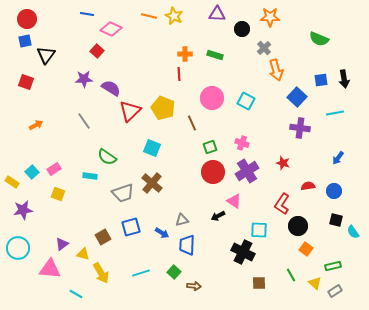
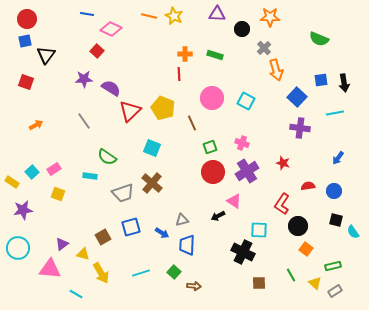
black arrow at (344, 79): moved 4 px down
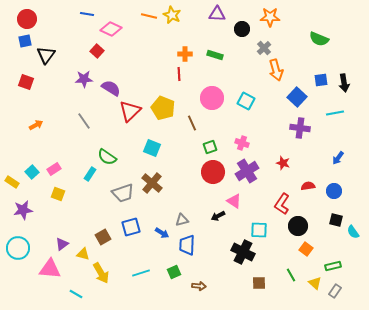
yellow star at (174, 16): moved 2 px left, 1 px up
cyan rectangle at (90, 176): moved 2 px up; rotated 64 degrees counterclockwise
green square at (174, 272): rotated 24 degrees clockwise
brown arrow at (194, 286): moved 5 px right
gray rectangle at (335, 291): rotated 24 degrees counterclockwise
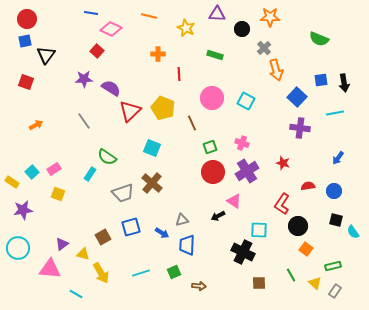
blue line at (87, 14): moved 4 px right, 1 px up
yellow star at (172, 15): moved 14 px right, 13 px down
orange cross at (185, 54): moved 27 px left
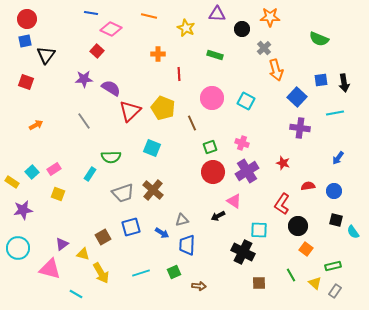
green semicircle at (107, 157): moved 4 px right; rotated 36 degrees counterclockwise
brown cross at (152, 183): moved 1 px right, 7 px down
pink triangle at (50, 269): rotated 10 degrees clockwise
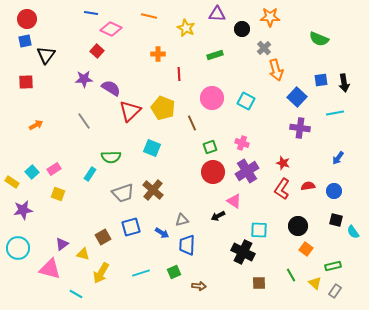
green rectangle at (215, 55): rotated 35 degrees counterclockwise
red square at (26, 82): rotated 21 degrees counterclockwise
red L-shape at (282, 204): moved 15 px up
yellow arrow at (101, 273): rotated 60 degrees clockwise
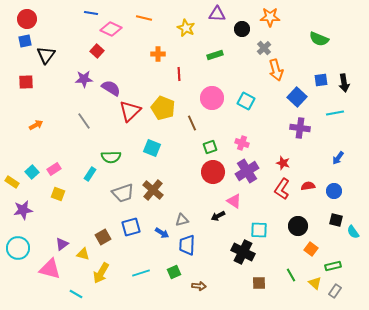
orange line at (149, 16): moved 5 px left, 2 px down
orange square at (306, 249): moved 5 px right
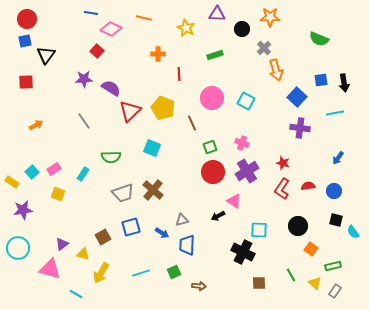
cyan rectangle at (90, 174): moved 7 px left
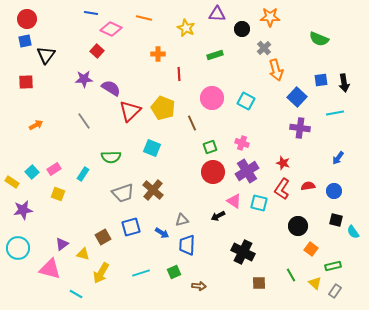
cyan square at (259, 230): moved 27 px up; rotated 12 degrees clockwise
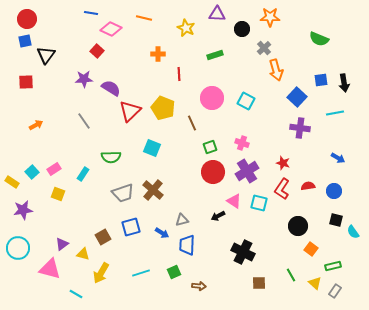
blue arrow at (338, 158): rotated 96 degrees counterclockwise
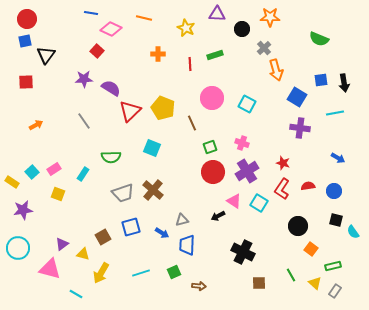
red line at (179, 74): moved 11 px right, 10 px up
blue square at (297, 97): rotated 12 degrees counterclockwise
cyan square at (246, 101): moved 1 px right, 3 px down
cyan square at (259, 203): rotated 18 degrees clockwise
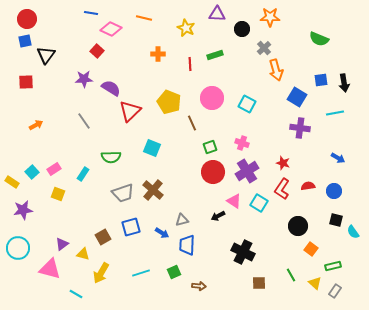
yellow pentagon at (163, 108): moved 6 px right, 6 px up
